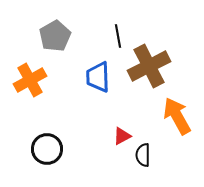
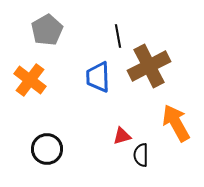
gray pentagon: moved 8 px left, 6 px up
orange cross: rotated 24 degrees counterclockwise
orange arrow: moved 1 px left, 7 px down
red triangle: rotated 12 degrees clockwise
black semicircle: moved 2 px left
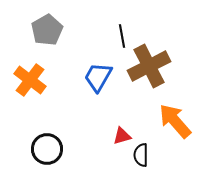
black line: moved 4 px right
blue trapezoid: rotated 32 degrees clockwise
orange arrow: moved 1 px left, 2 px up; rotated 12 degrees counterclockwise
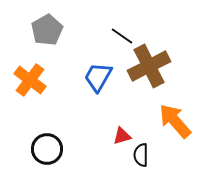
black line: rotated 45 degrees counterclockwise
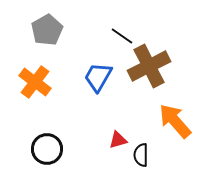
orange cross: moved 5 px right, 2 px down
red triangle: moved 4 px left, 4 px down
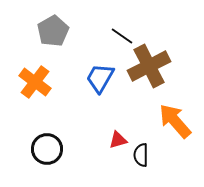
gray pentagon: moved 6 px right, 1 px down
blue trapezoid: moved 2 px right, 1 px down
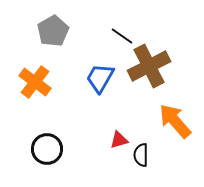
red triangle: moved 1 px right
